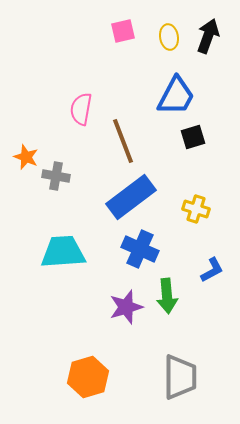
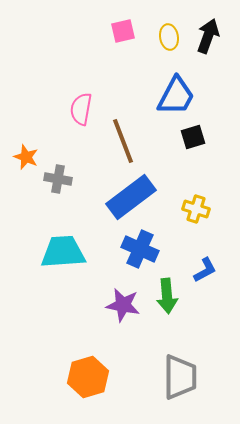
gray cross: moved 2 px right, 3 px down
blue L-shape: moved 7 px left
purple star: moved 3 px left, 2 px up; rotated 28 degrees clockwise
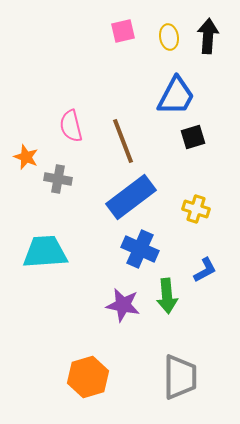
black arrow: rotated 16 degrees counterclockwise
pink semicircle: moved 10 px left, 17 px down; rotated 24 degrees counterclockwise
cyan trapezoid: moved 18 px left
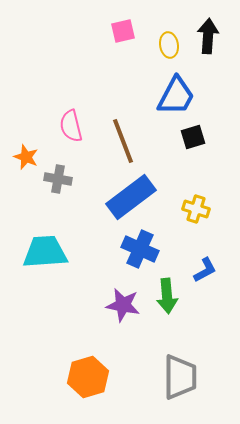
yellow ellipse: moved 8 px down
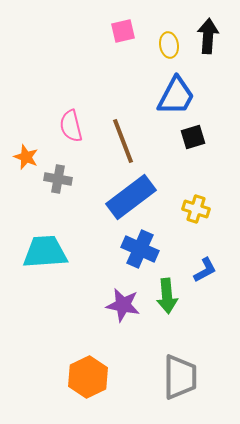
orange hexagon: rotated 9 degrees counterclockwise
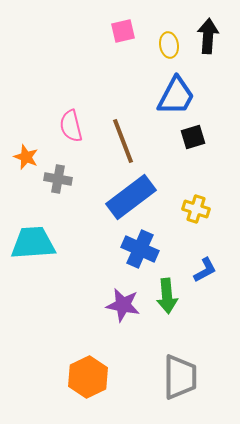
cyan trapezoid: moved 12 px left, 9 px up
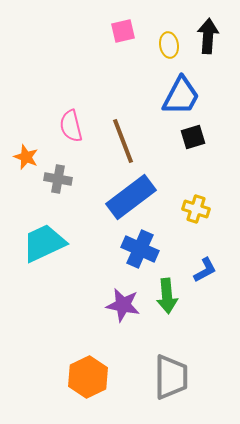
blue trapezoid: moved 5 px right
cyan trapezoid: moved 11 px right; rotated 21 degrees counterclockwise
gray trapezoid: moved 9 px left
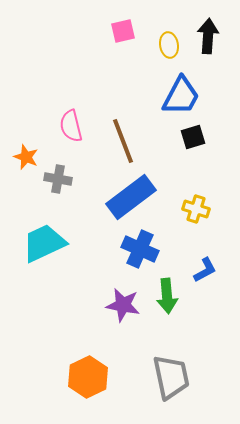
gray trapezoid: rotated 12 degrees counterclockwise
